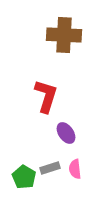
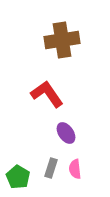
brown cross: moved 2 px left, 5 px down; rotated 12 degrees counterclockwise
red L-shape: moved 1 px right, 2 px up; rotated 52 degrees counterclockwise
gray rectangle: moved 1 px right; rotated 54 degrees counterclockwise
green pentagon: moved 6 px left
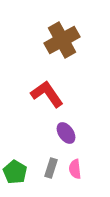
brown cross: rotated 20 degrees counterclockwise
green pentagon: moved 3 px left, 5 px up
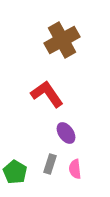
gray rectangle: moved 1 px left, 4 px up
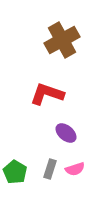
red L-shape: rotated 36 degrees counterclockwise
purple ellipse: rotated 15 degrees counterclockwise
gray rectangle: moved 5 px down
pink semicircle: rotated 102 degrees counterclockwise
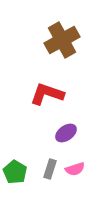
purple ellipse: rotated 75 degrees counterclockwise
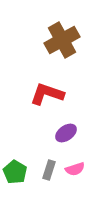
gray rectangle: moved 1 px left, 1 px down
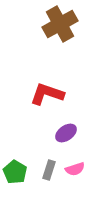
brown cross: moved 2 px left, 16 px up
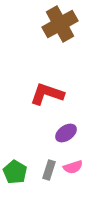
pink semicircle: moved 2 px left, 2 px up
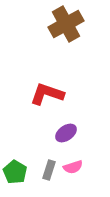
brown cross: moved 6 px right
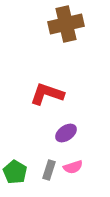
brown cross: rotated 16 degrees clockwise
